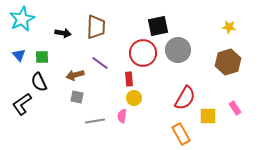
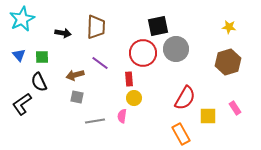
gray circle: moved 2 px left, 1 px up
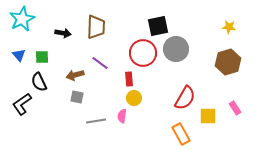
gray line: moved 1 px right
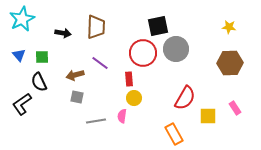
brown hexagon: moved 2 px right, 1 px down; rotated 15 degrees clockwise
orange rectangle: moved 7 px left
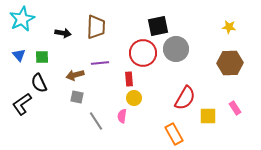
purple line: rotated 42 degrees counterclockwise
black semicircle: moved 1 px down
gray line: rotated 66 degrees clockwise
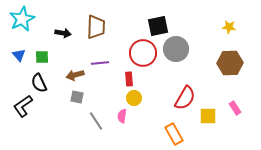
black L-shape: moved 1 px right, 2 px down
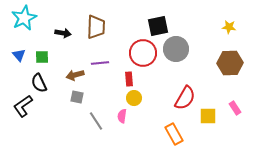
cyan star: moved 2 px right, 1 px up
